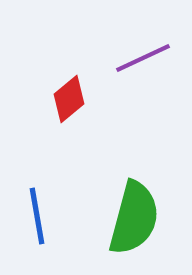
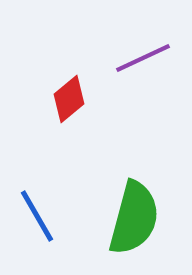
blue line: rotated 20 degrees counterclockwise
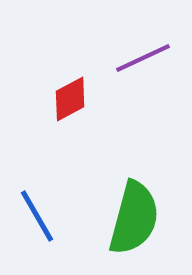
red diamond: moved 1 px right; rotated 12 degrees clockwise
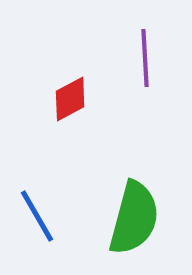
purple line: moved 2 px right; rotated 68 degrees counterclockwise
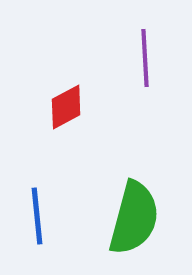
red diamond: moved 4 px left, 8 px down
blue line: rotated 24 degrees clockwise
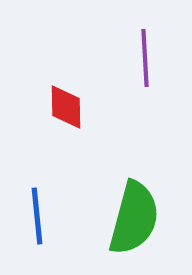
red diamond: rotated 63 degrees counterclockwise
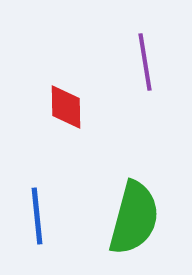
purple line: moved 4 px down; rotated 6 degrees counterclockwise
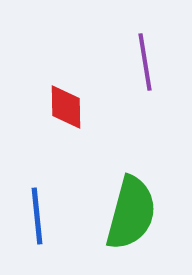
green semicircle: moved 3 px left, 5 px up
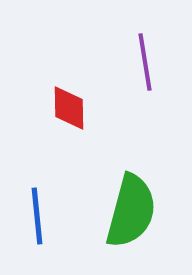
red diamond: moved 3 px right, 1 px down
green semicircle: moved 2 px up
